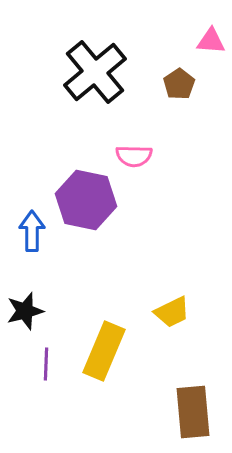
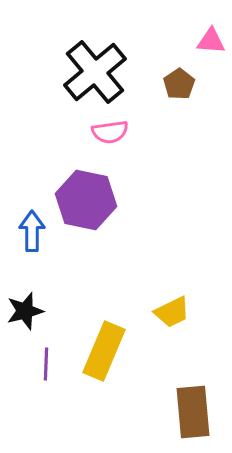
pink semicircle: moved 24 px left, 24 px up; rotated 9 degrees counterclockwise
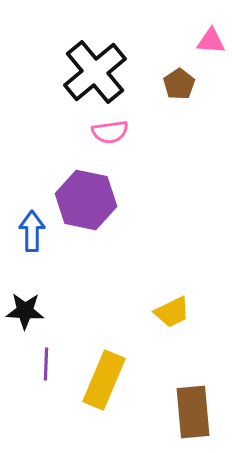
black star: rotated 18 degrees clockwise
yellow rectangle: moved 29 px down
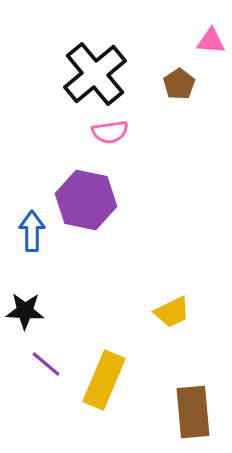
black cross: moved 2 px down
purple line: rotated 52 degrees counterclockwise
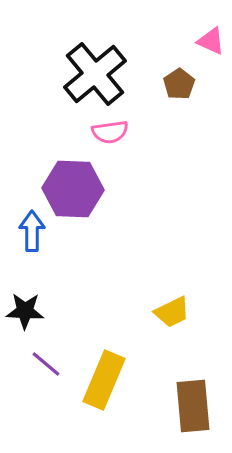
pink triangle: rotated 20 degrees clockwise
purple hexagon: moved 13 px left, 11 px up; rotated 10 degrees counterclockwise
brown rectangle: moved 6 px up
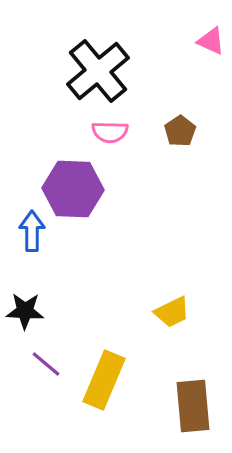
black cross: moved 3 px right, 3 px up
brown pentagon: moved 1 px right, 47 px down
pink semicircle: rotated 9 degrees clockwise
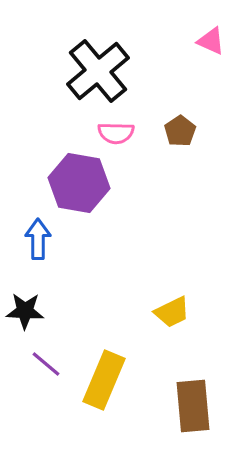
pink semicircle: moved 6 px right, 1 px down
purple hexagon: moved 6 px right, 6 px up; rotated 8 degrees clockwise
blue arrow: moved 6 px right, 8 px down
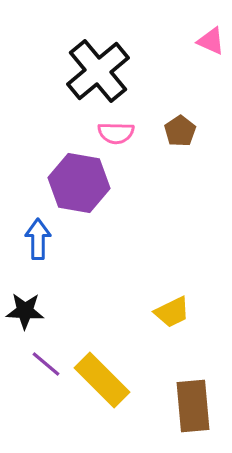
yellow rectangle: moved 2 px left; rotated 68 degrees counterclockwise
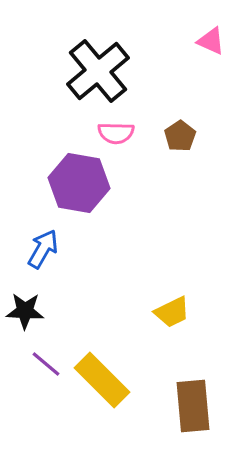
brown pentagon: moved 5 px down
blue arrow: moved 5 px right, 10 px down; rotated 30 degrees clockwise
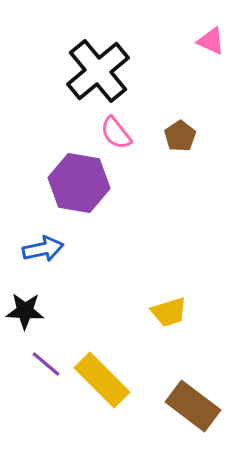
pink semicircle: rotated 51 degrees clockwise
blue arrow: rotated 48 degrees clockwise
yellow trapezoid: moved 3 px left; rotated 9 degrees clockwise
brown rectangle: rotated 48 degrees counterclockwise
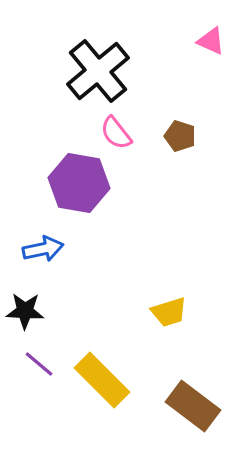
brown pentagon: rotated 20 degrees counterclockwise
purple line: moved 7 px left
